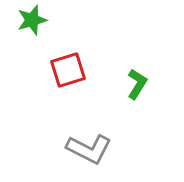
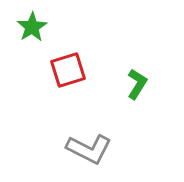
green star: moved 7 px down; rotated 16 degrees counterclockwise
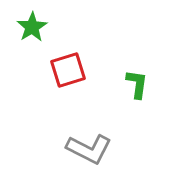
green L-shape: rotated 24 degrees counterclockwise
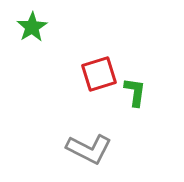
red square: moved 31 px right, 4 px down
green L-shape: moved 2 px left, 8 px down
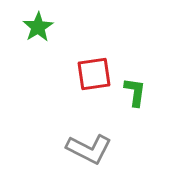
green star: moved 6 px right
red square: moved 5 px left; rotated 9 degrees clockwise
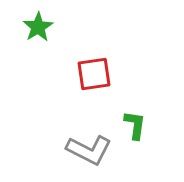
green L-shape: moved 33 px down
gray L-shape: moved 1 px down
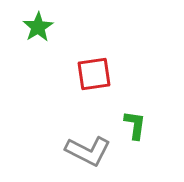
gray L-shape: moved 1 px left, 1 px down
